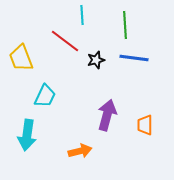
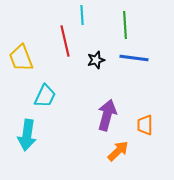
red line: rotated 40 degrees clockwise
orange arrow: moved 38 px right; rotated 30 degrees counterclockwise
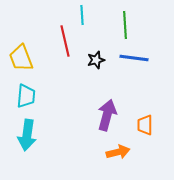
cyan trapezoid: moved 19 px left; rotated 20 degrees counterclockwise
orange arrow: moved 1 px down; rotated 30 degrees clockwise
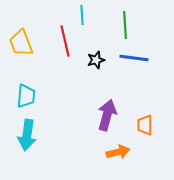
yellow trapezoid: moved 15 px up
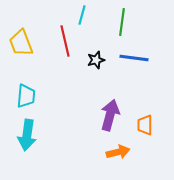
cyan line: rotated 18 degrees clockwise
green line: moved 3 px left, 3 px up; rotated 12 degrees clockwise
purple arrow: moved 3 px right
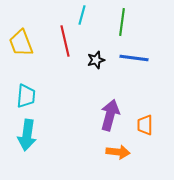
orange arrow: rotated 20 degrees clockwise
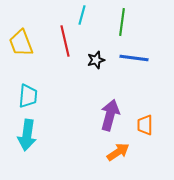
cyan trapezoid: moved 2 px right
orange arrow: rotated 40 degrees counterclockwise
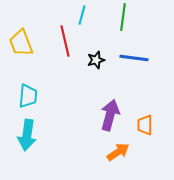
green line: moved 1 px right, 5 px up
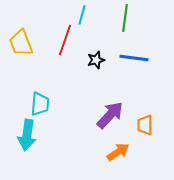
green line: moved 2 px right, 1 px down
red line: moved 1 px up; rotated 32 degrees clockwise
cyan trapezoid: moved 12 px right, 8 px down
purple arrow: rotated 28 degrees clockwise
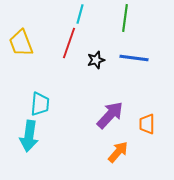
cyan line: moved 2 px left, 1 px up
red line: moved 4 px right, 3 px down
orange trapezoid: moved 2 px right, 1 px up
cyan arrow: moved 2 px right, 1 px down
orange arrow: rotated 15 degrees counterclockwise
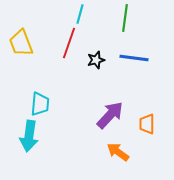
orange arrow: rotated 95 degrees counterclockwise
